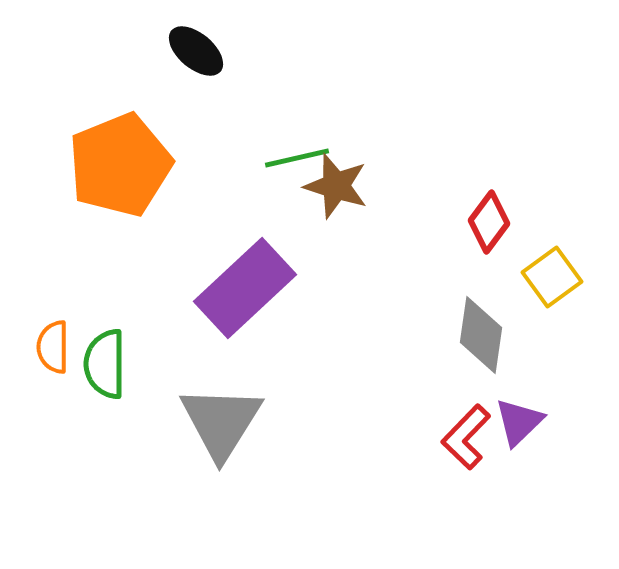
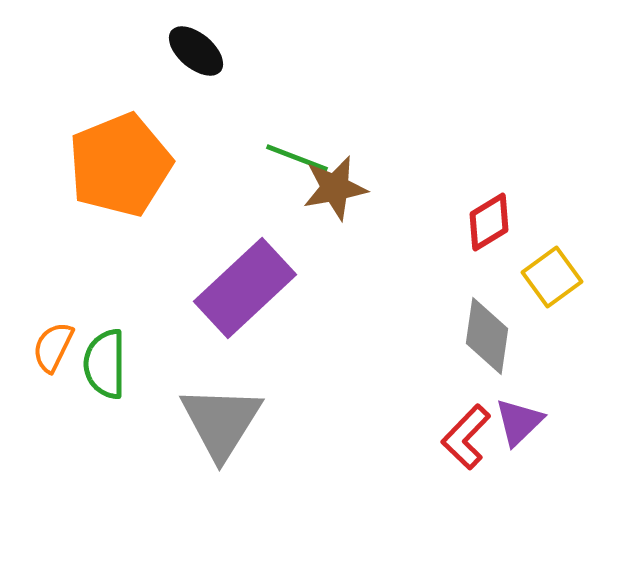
green line: rotated 34 degrees clockwise
brown star: moved 1 px left, 2 px down; rotated 28 degrees counterclockwise
red diamond: rotated 22 degrees clockwise
gray diamond: moved 6 px right, 1 px down
orange semicircle: rotated 26 degrees clockwise
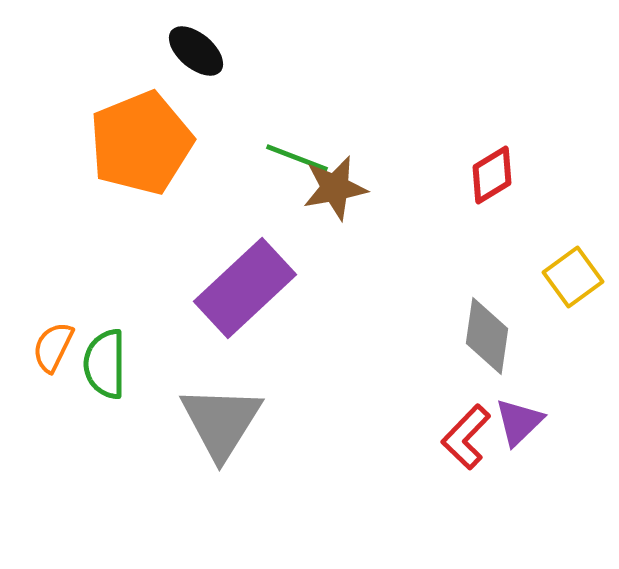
orange pentagon: moved 21 px right, 22 px up
red diamond: moved 3 px right, 47 px up
yellow square: moved 21 px right
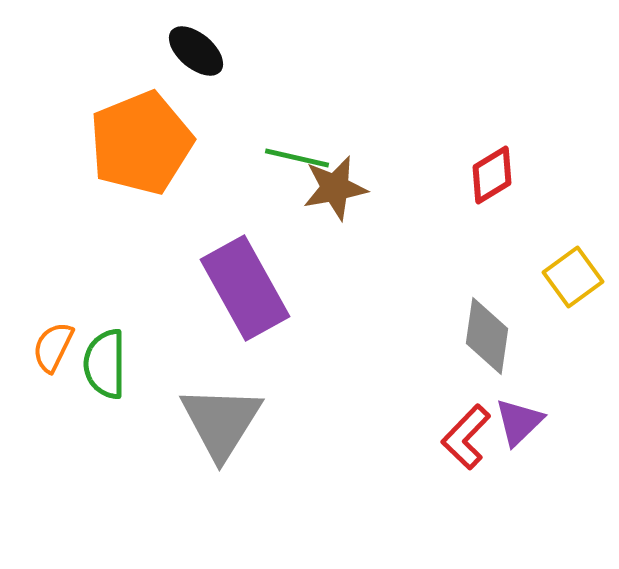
green line: rotated 8 degrees counterclockwise
purple rectangle: rotated 76 degrees counterclockwise
